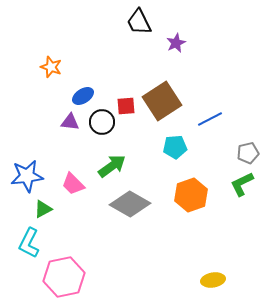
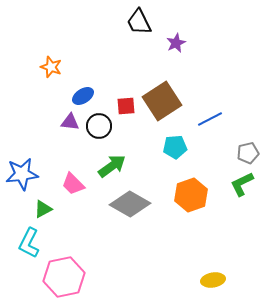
black circle: moved 3 px left, 4 px down
blue star: moved 5 px left, 2 px up
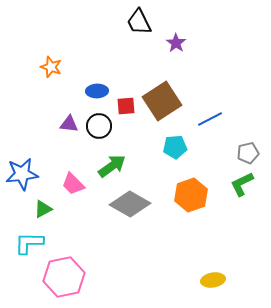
purple star: rotated 12 degrees counterclockwise
blue ellipse: moved 14 px right, 5 px up; rotated 30 degrees clockwise
purple triangle: moved 1 px left, 2 px down
cyan L-shape: rotated 64 degrees clockwise
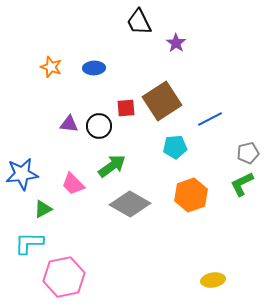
blue ellipse: moved 3 px left, 23 px up
red square: moved 2 px down
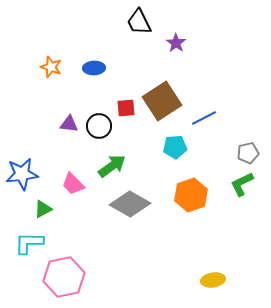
blue line: moved 6 px left, 1 px up
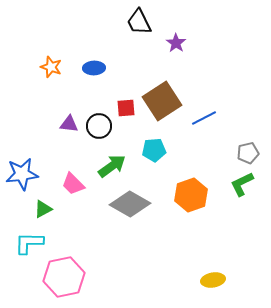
cyan pentagon: moved 21 px left, 3 px down
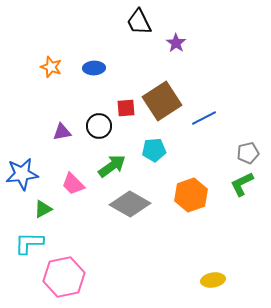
purple triangle: moved 7 px left, 8 px down; rotated 18 degrees counterclockwise
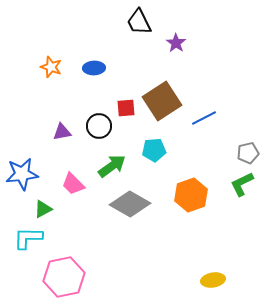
cyan L-shape: moved 1 px left, 5 px up
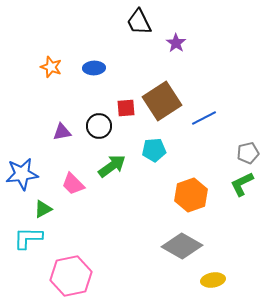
gray diamond: moved 52 px right, 42 px down
pink hexagon: moved 7 px right, 1 px up
